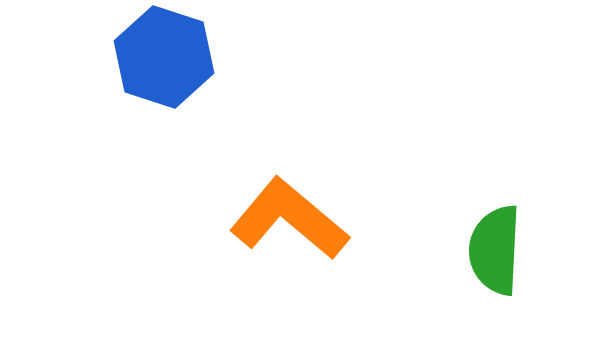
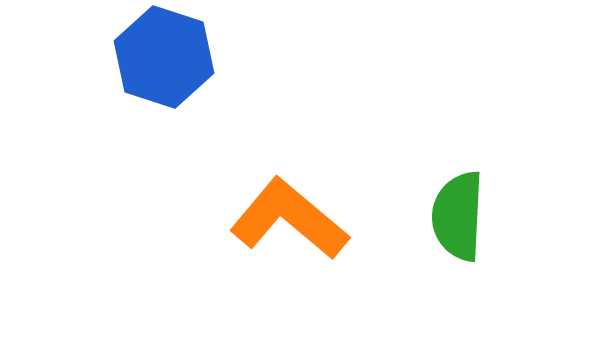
green semicircle: moved 37 px left, 34 px up
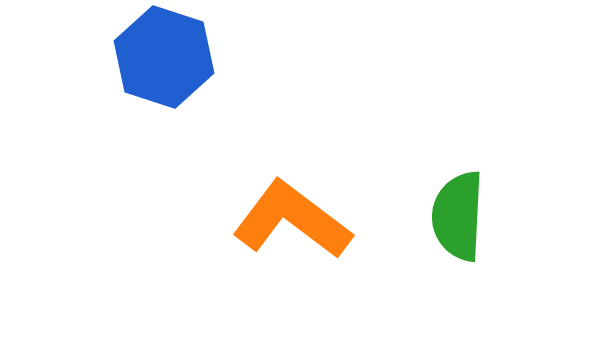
orange L-shape: moved 3 px right, 1 px down; rotated 3 degrees counterclockwise
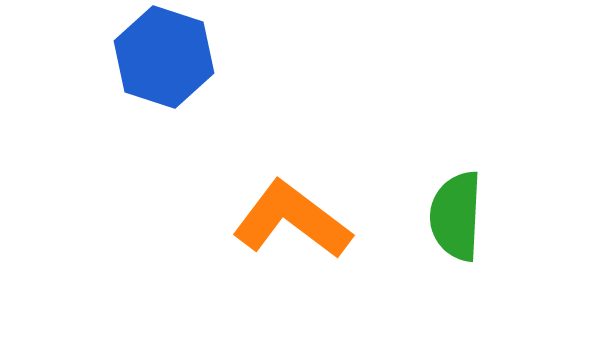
green semicircle: moved 2 px left
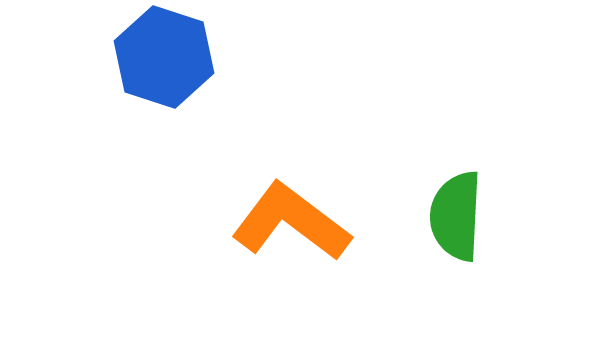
orange L-shape: moved 1 px left, 2 px down
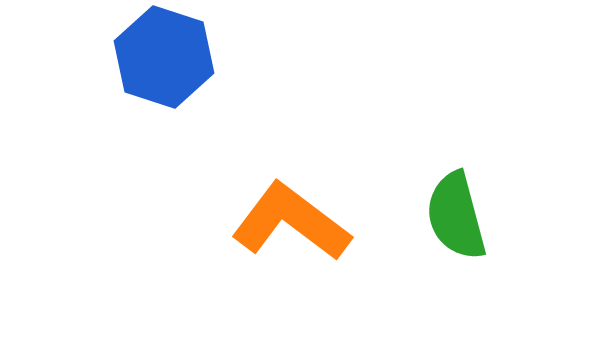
green semicircle: rotated 18 degrees counterclockwise
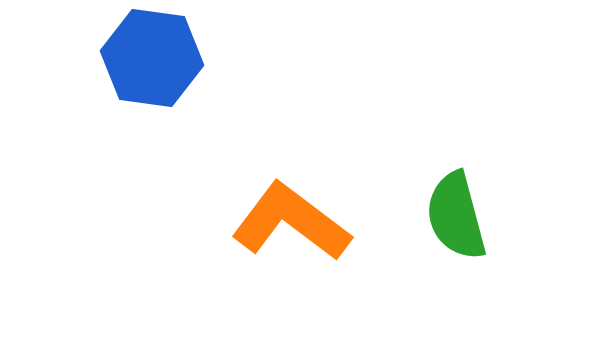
blue hexagon: moved 12 px left, 1 px down; rotated 10 degrees counterclockwise
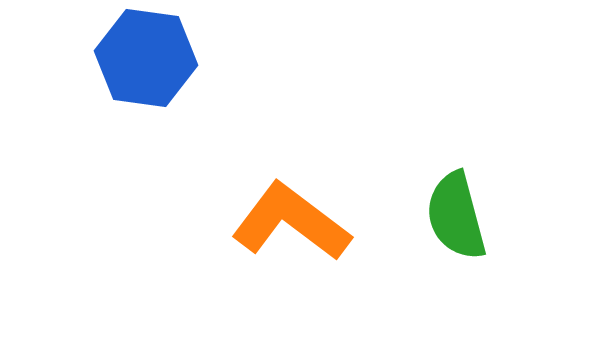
blue hexagon: moved 6 px left
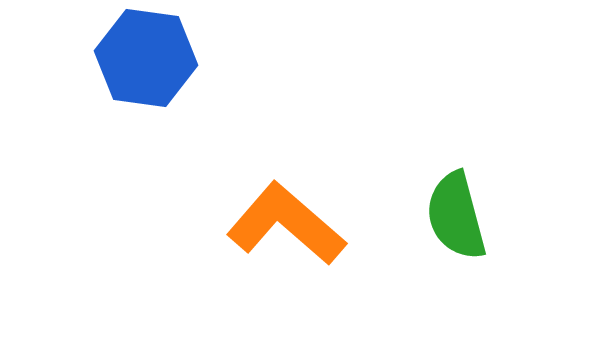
orange L-shape: moved 5 px left, 2 px down; rotated 4 degrees clockwise
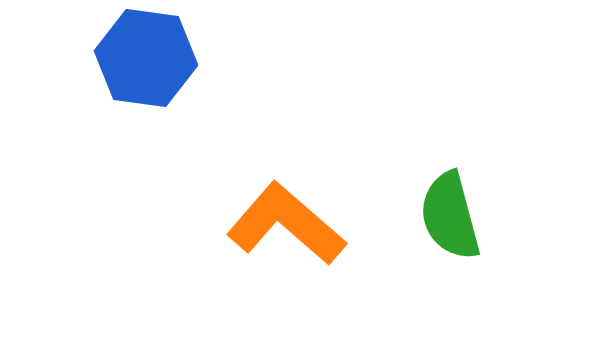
green semicircle: moved 6 px left
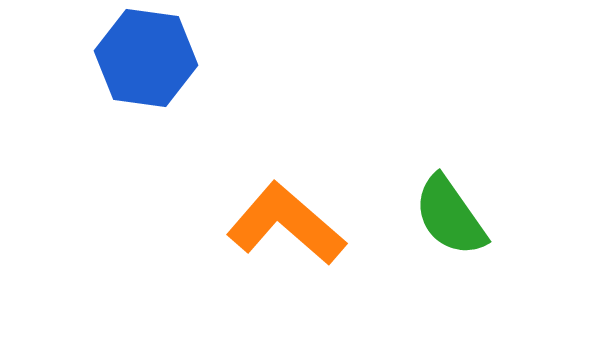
green semicircle: rotated 20 degrees counterclockwise
